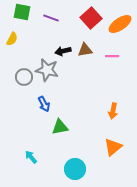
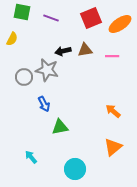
red square: rotated 20 degrees clockwise
orange arrow: rotated 119 degrees clockwise
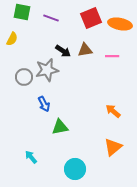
orange ellipse: rotated 45 degrees clockwise
black arrow: rotated 133 degrees counterclockwise
gray star: rotated 25 degrees counterclockwise
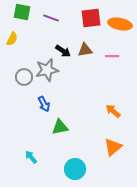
red square: rotated 15 degrees clockwise
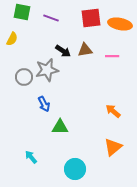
green triangle: rotated 12 degrees clockwise
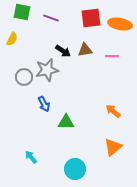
green triangle: moved 6 px right, 5 px up
